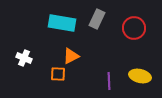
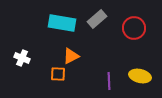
gray rectangle: rotated 24 degrees clockwise
white cross: moved 2 px left
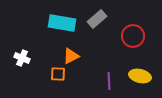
red circle: moved 1 px left, 8 px down
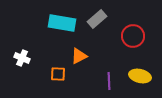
orange triangle: moved 8 px right
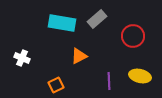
orange square: moved 2 px left, 11 px down; rotated 28 degrees counterclockwise
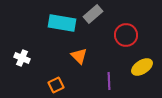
gray rectangle: moved 4 px left, 5 px up
red circle: moved 7 px left, 1 px up
orange triangle: rotated 48 degrees counterclockwise
yellow ellipse: moved 2 px right, 9 px up; rotated 45 degrees counterclockwise
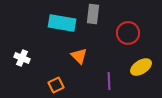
gray rectangle: rotated 42 degrees counterclockwise
red circle: moved 2 px right, 2 px up
yellow ellipse: moved 1 px left
